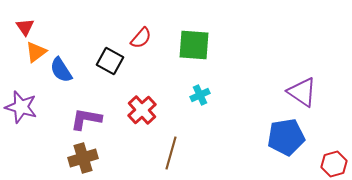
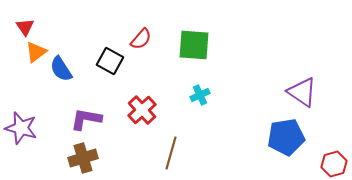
red semicircle: moved 1 px down
blue semicircle: moved 1 px up
purple star: moved 21 px down
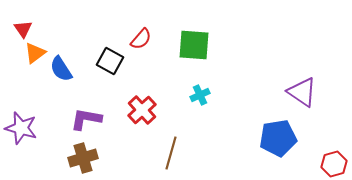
red triangle: moved 2 px left, 2 px down
orange triangle: moved 1 px left, 1 px down
blue pentagon: moved 8 px left, 1 px down
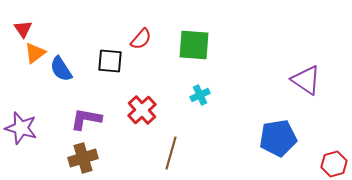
black square: rotated 24 degrees counterclockwise
purple triangle: moved 4 px right, 12 px up
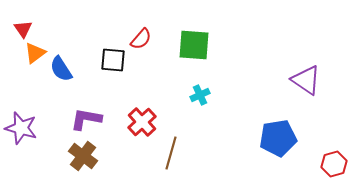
black square: moved 3 px right, 1 px up
red cross: moved 12 px down
brown cross: moved 2 px up; rotated 36 degrees counterclockwise
